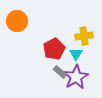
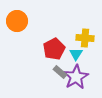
yellow cross: moved 1 px right, 2 px down; rotated 12 degrees clockwise
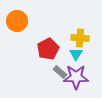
yellow cross: moved 5 px left
red pentagon: moved 6 px left
purple star: rotated 30 degrees clockwise
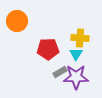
red pentagon: rotated 25 degrees clockwise
gray rectangle: rotated 72 degrees counterclockwise
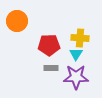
red pentagon: moved 1 px right, 4 px up
gray rectangle: moved 9 px left, 4 px up; rotated 32 degrees clockwise
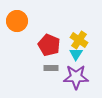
yellow cross: moved 1 px left, 2 px down; rotated 30 degrees clockwise
red pentagon: rotated 25 degrees clockwise
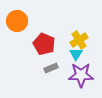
yellow cross: rotated 24 degrees clockwise
red pentagon: moved 5 px left, 1 px up
gray rectangle: rotated 24 degrees counterclockwise
purple star: moved 5 px right, 2 px up
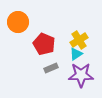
orange circle: moved 1 px right, 1 px down
cyan triangle: rotated 24 degrees clockwise
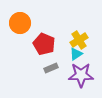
orange circle: moved 2 px right, 1 px down
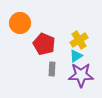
cyan triangle: moved 2 px down
gray rectangle: moved 1 px right, 1 px down; rotated 64 degrees counterclockwise
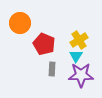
cyan triangle: rotated 24 degrees counterclockwise
